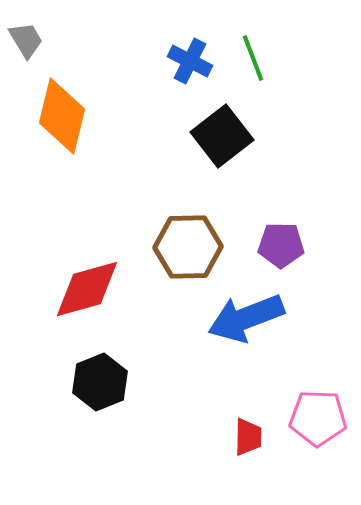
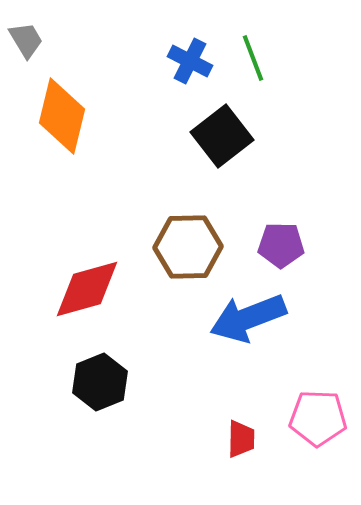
blue arrow: moved 2 px right
red trapezoid: moved 7 px left, 2 px down
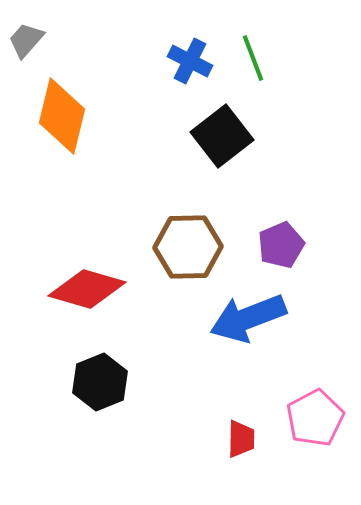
gray trapezoid: rotated 108 degrees counterclockwise
purple pentagon: rotated 24 degrees counterclockwise
red diamond: rotated 32 degrees clockwise
pink pentagon: moved 3 px left; rotated 30 degrees counterclockwise
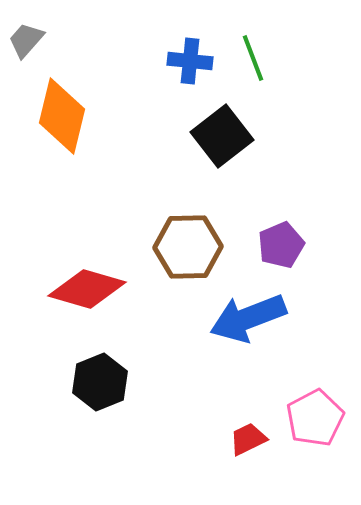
blue cross: rotated 21 degrees counterclockwise
red trapezoid: moved 7 px right; rotated 117 degrees counterclockwise
